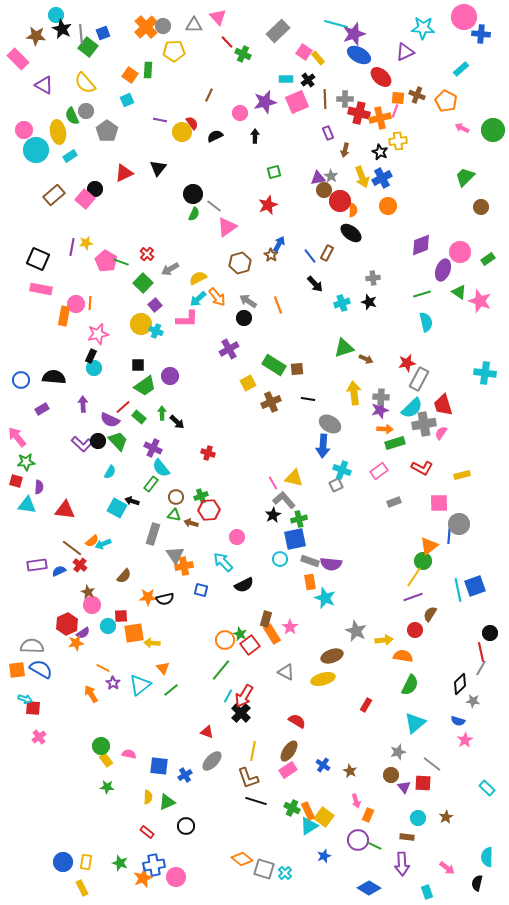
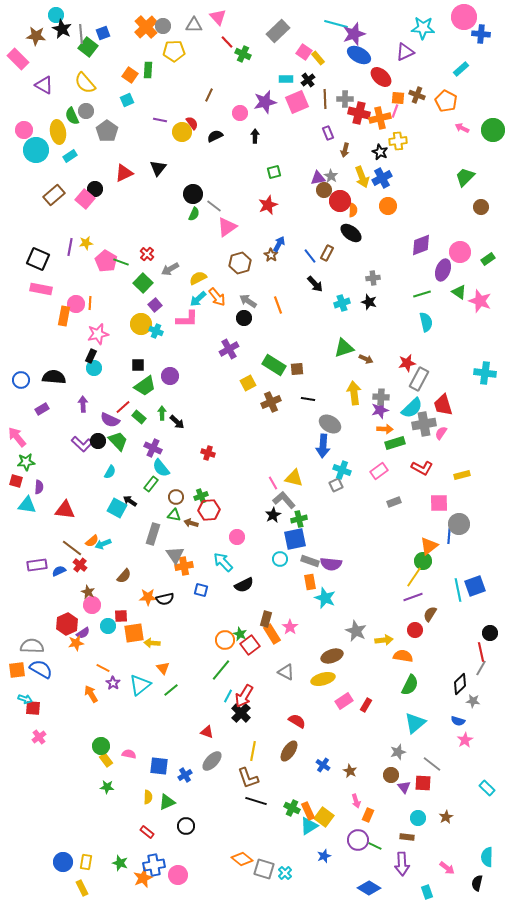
purple line at (72, 247): moved 2 px left
black arrow at (132, 501): moved 2 px left; rotated 16 degrees clockwise
pink rectangle at (288, 770): moved 56 px right, 69 px up
pink circle at (176, 877): moved 2 px right, 2 px up
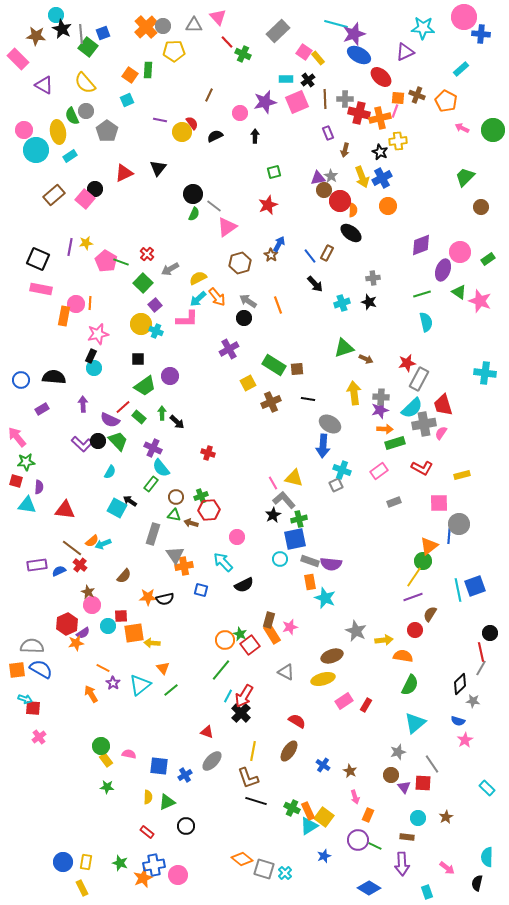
black square at (138, 365): moved 6 px up
brown rectangle at (266, 619): moved 3 px right, 1 px down
pink star at (290, 627): rotated 21 degrees clockwise
gray line at (432, 764): rotated 18 degrees clockwise
pink arrow at (356, 801): moved 1 px left, 4 px up
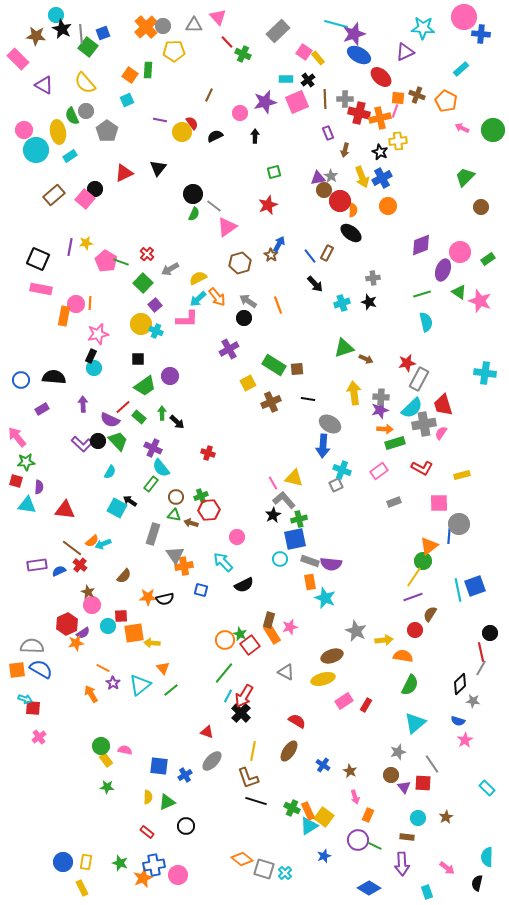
green line at (221, 670): moved 3 px right, 3 px down
pink semicircle at (129, 754): moved 4 px left, 4 px up
